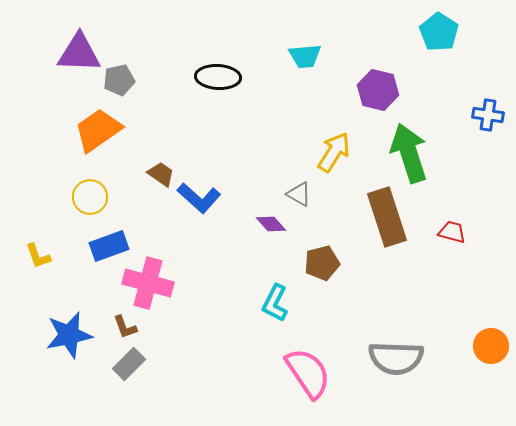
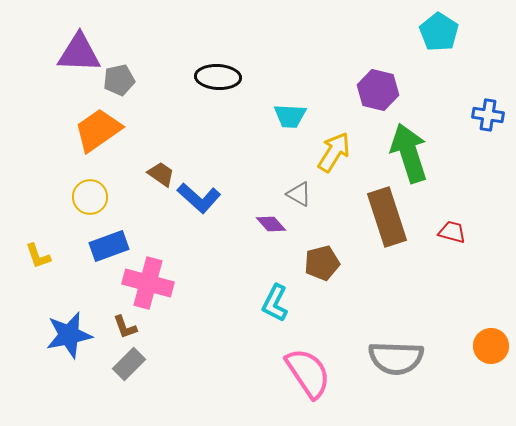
cyan trapezoid: moved 15 px left, 60 px down; rotated 8 degrees clockwise
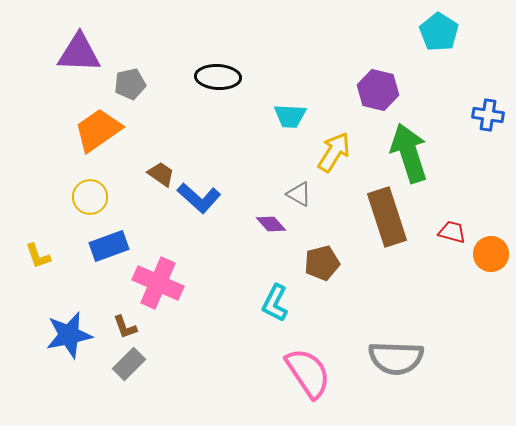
gray pentagon: moved 11 px right, 4 px down
pink cross: moved 10 px right; rotated 9 degrees clockwise
orange circle: moved 92 px up
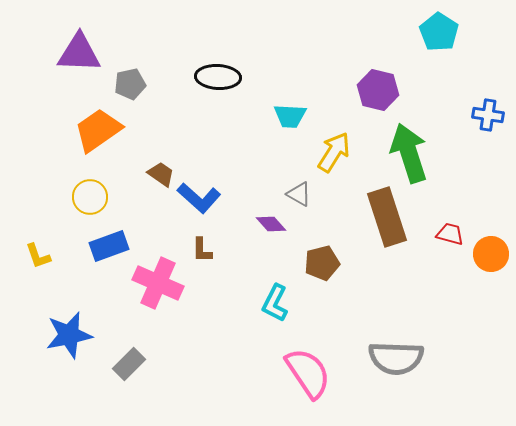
red trapezoid: moved 2 px left, 2 px down
brown L-shape: moved 77 px right, 77 px up; rotated 20 degrees clockwise
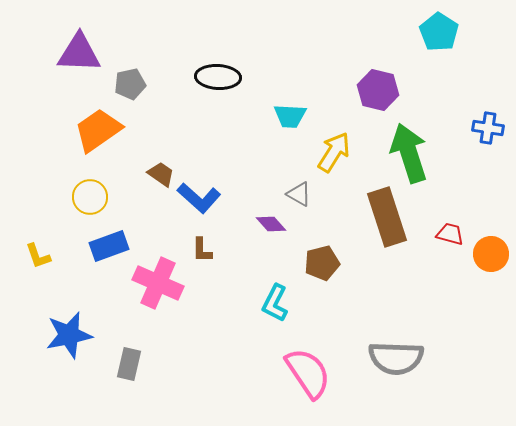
blue cross: moved 13 px down
gray rectangle: rotated 32 degrees counterclockwise
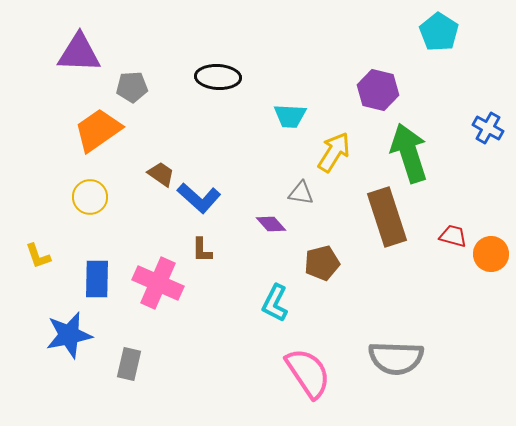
gray pentagon: moved 2 px right, 3 px down; rotated 8 degrees clockwise
blue cross: rotated 20 degrees clockwise
gray triangle: moved 2 px right, 1 px up; rotated 20 degrees counterclockwise
red trapezoid: moved 3 px right, 2 px down
blue rectangle: moved 12 px left, 33 px down; rotated 69 degrees counterclockwise
